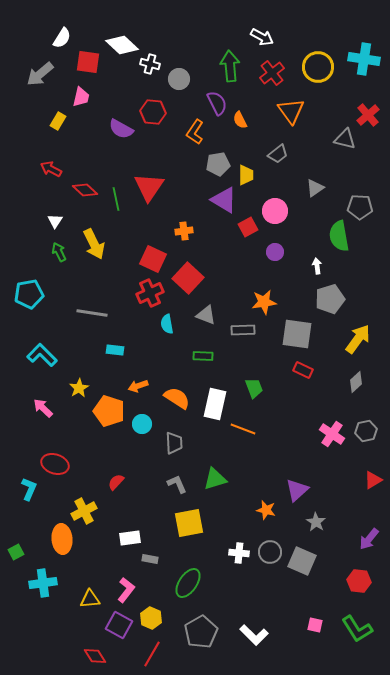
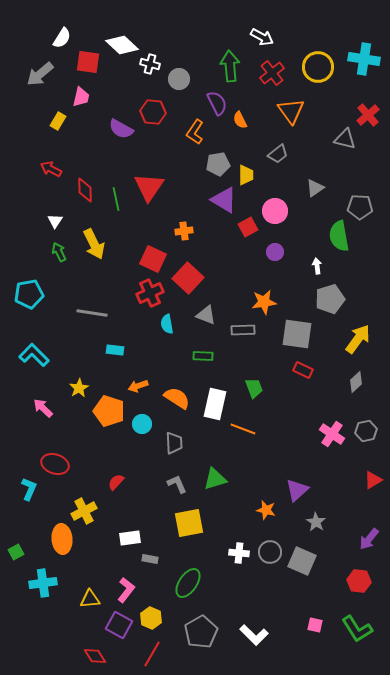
red diamond at (85, 190): rotated 45 degrees clockwise
cyan L-shape at (42, 355): moved 8 px left
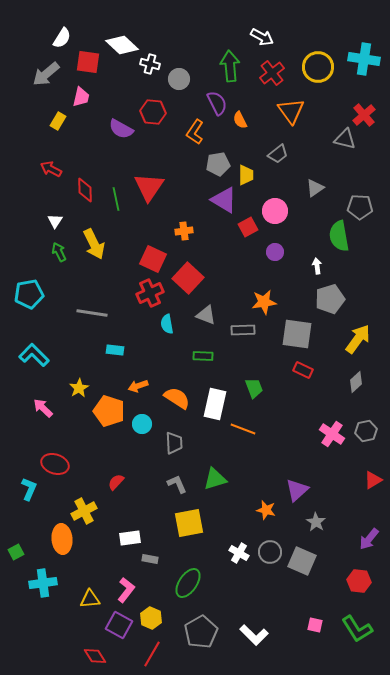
gray arrow at (40, 74): moved 6 px right
red cross at (368, 115): moved 4 px left
white cross at (239, 553): rotated 24 degrees clockwise
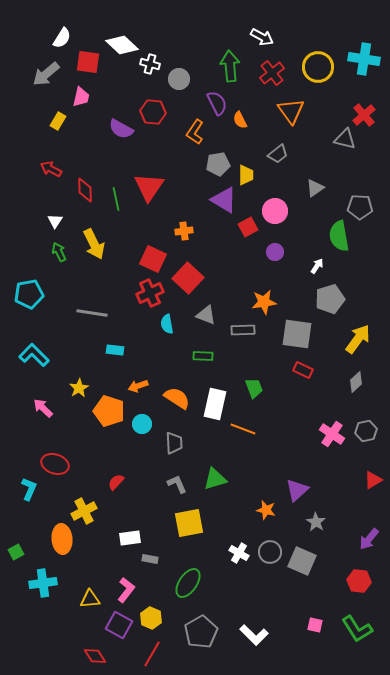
white arrow at (317, 266): rotated 42 degrees clockwise
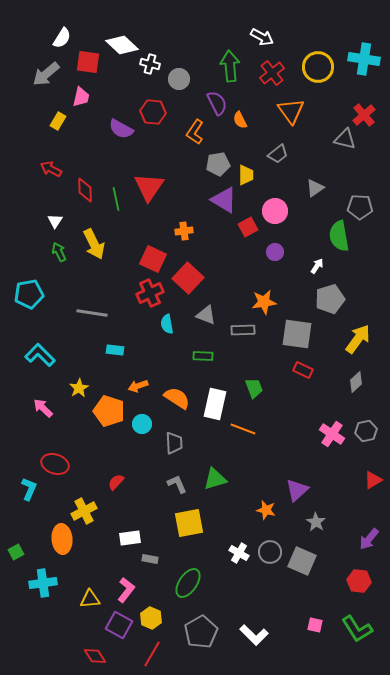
cyan L-shape at (34, 355): moved 6 px right
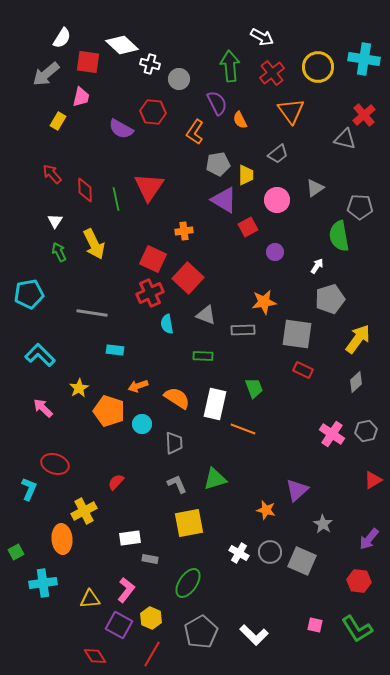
red arrow at (51, 169): moved 1 px right, 5 px down; rotated 20 degrees clockwise
pink circle at (275, 211): moved 2 px right, 11 px up
gray star at (316, 522): moved 7 px right, 2 px down
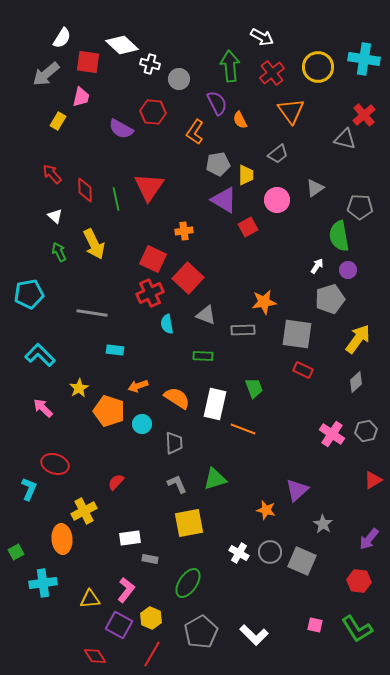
white triangle at (55, 221): moved 5 px up; rotated 21 degrees counterclockwise
purple circle at (275, 252): moved 73 px right, 18 px down
